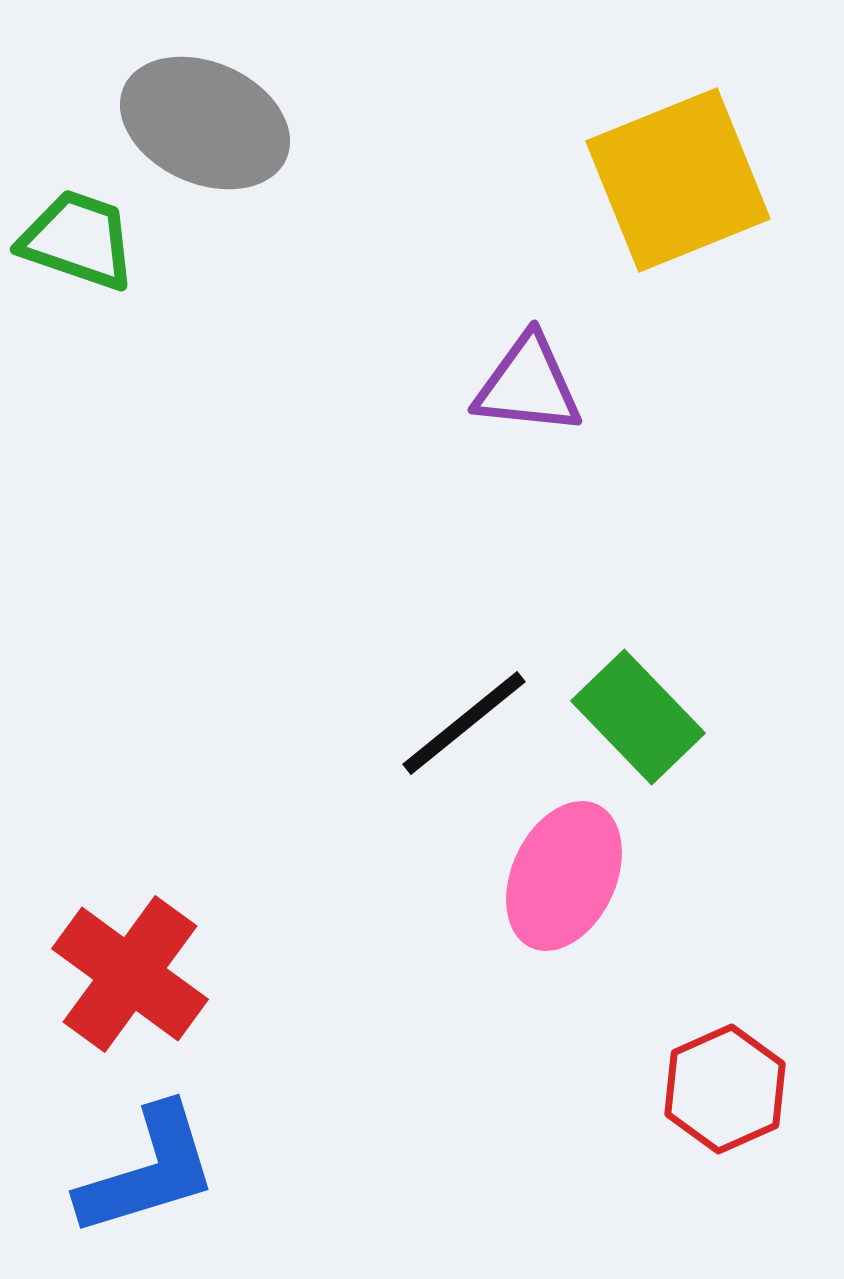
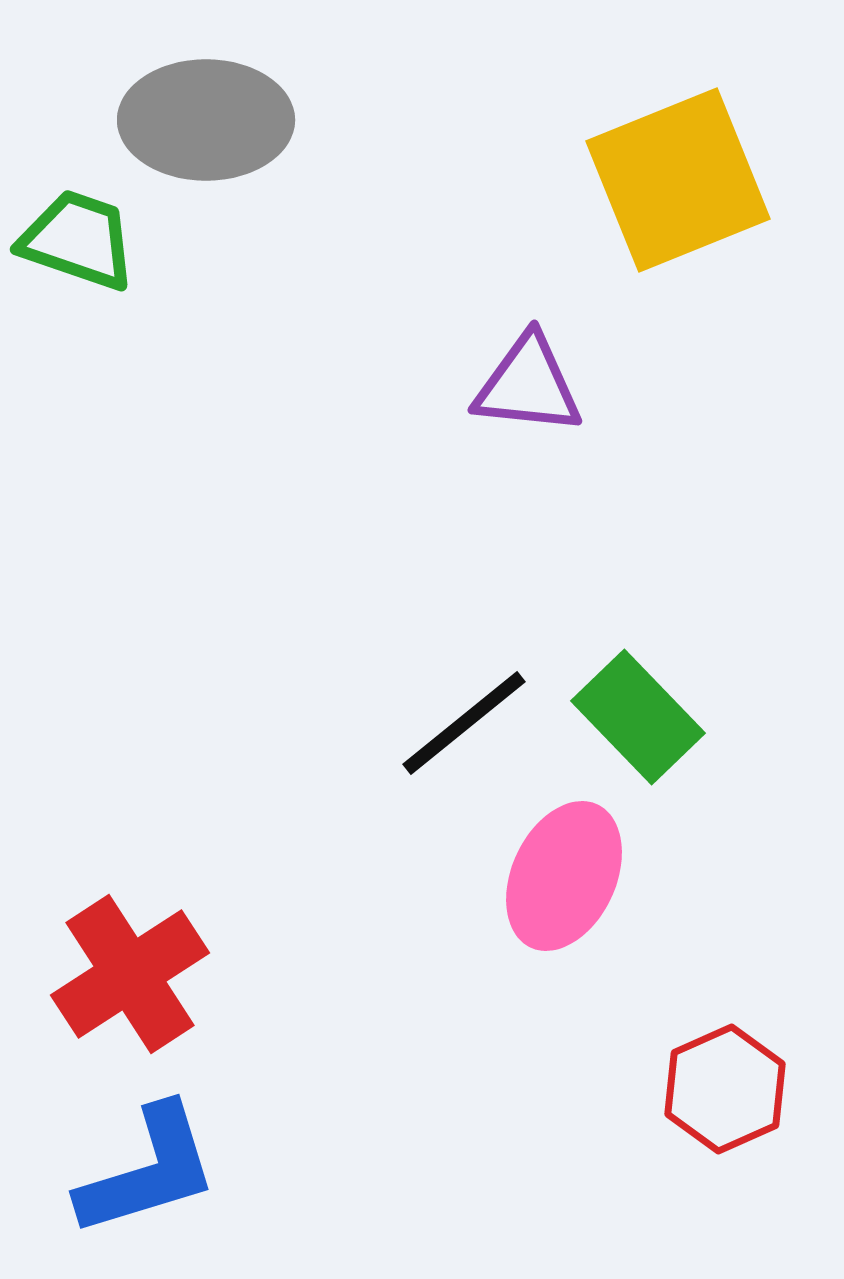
gray ellipse: moved 1 px right, 3 px up; rotated 24 degrees counterclockwise
red cross: rotated 21 degrees clockwise
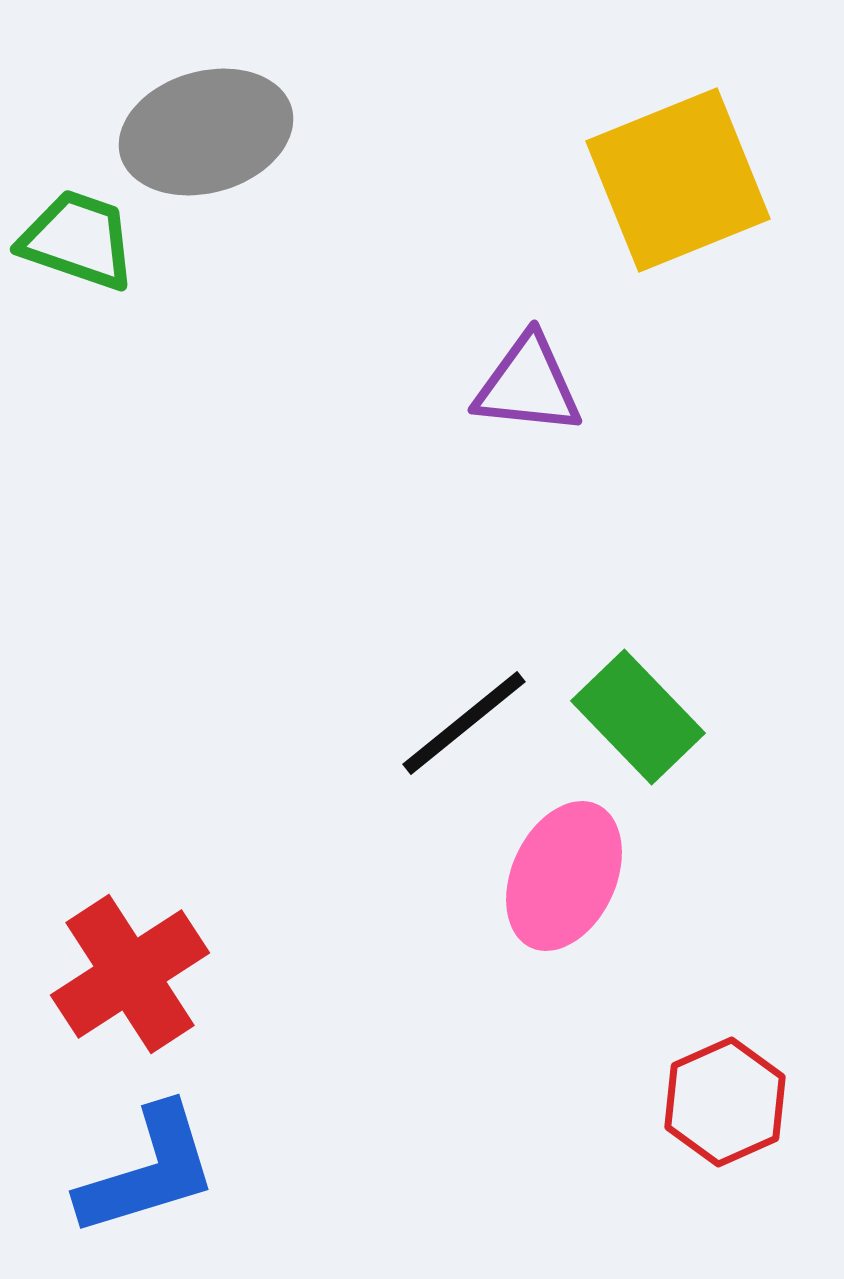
gray ellipse: moved 12 px down; rotated 16 degrees counterclockwise
red hexagon: moved 13 px down
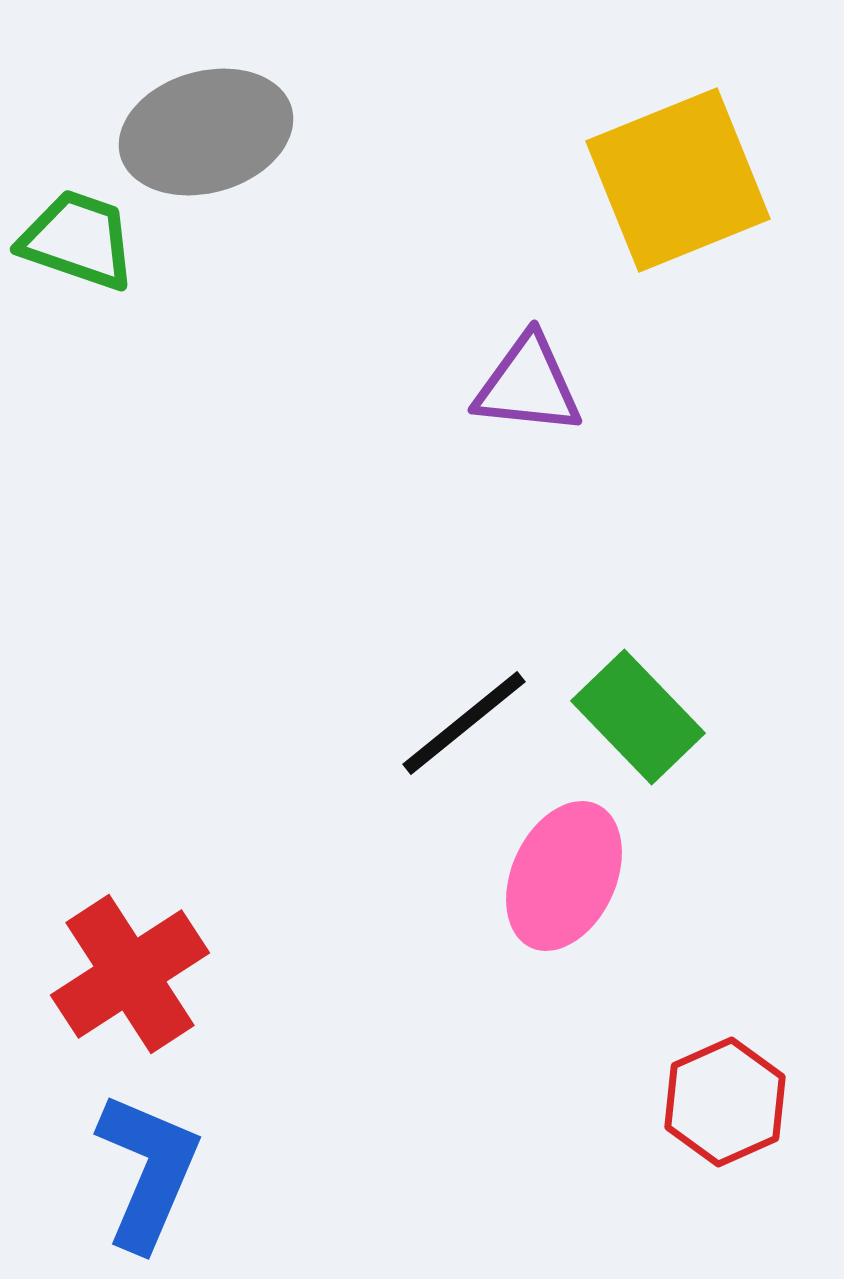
blue L-shape: rotated 50 degrees counterclockwise
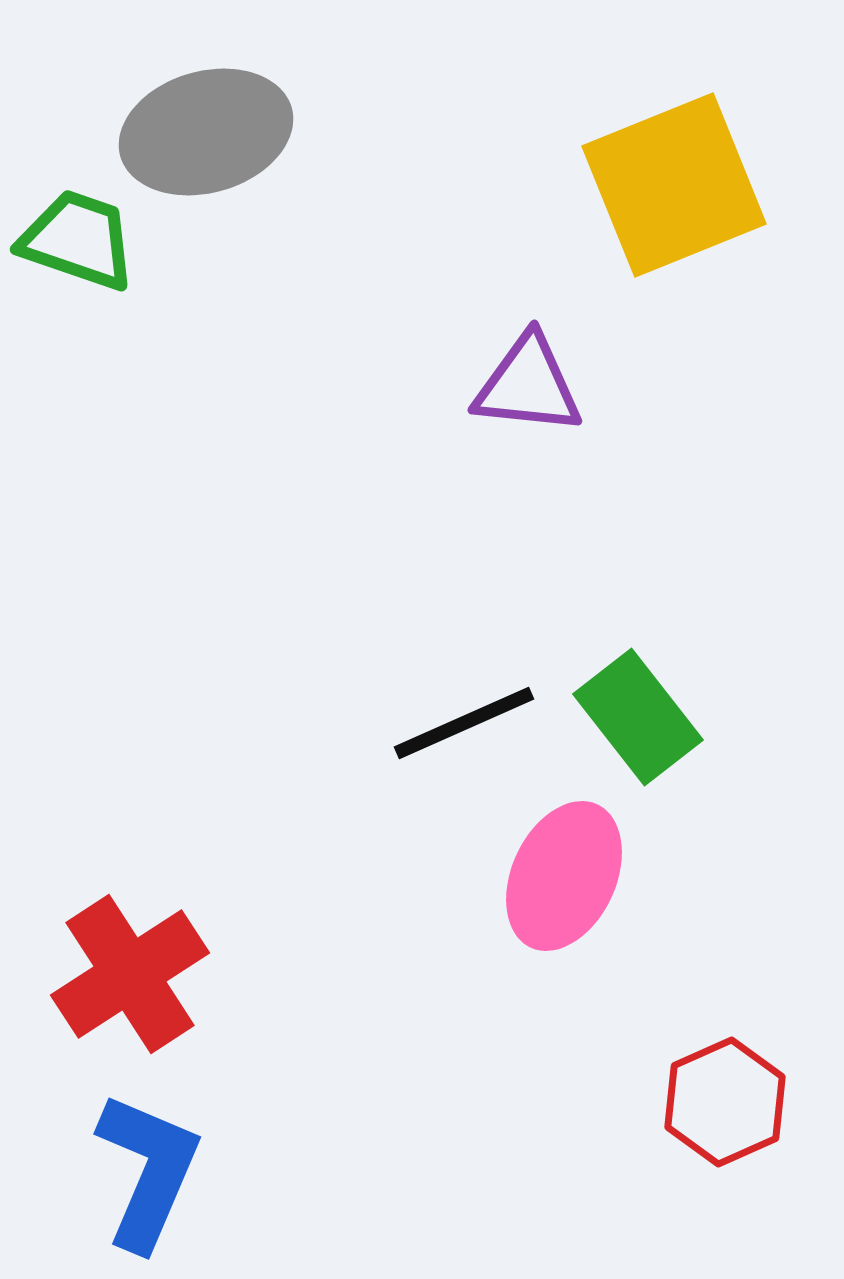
yellow square: moved 4 px left, 5 px down
green rectangle: rotated 6 degrees clockwise
black line: rotated 15 degrees clockwise
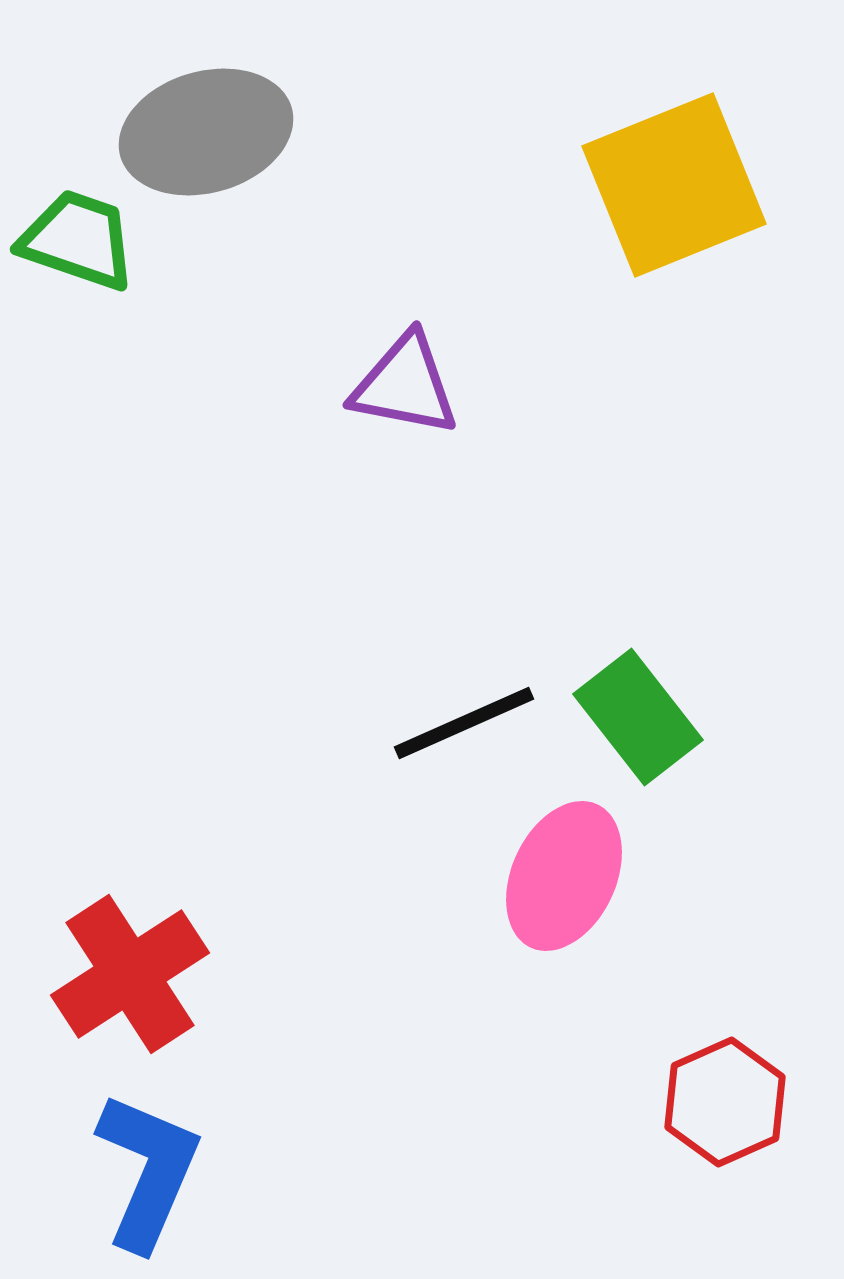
purple triangle: moved 123 px left; rotated 5 degrees clockwise
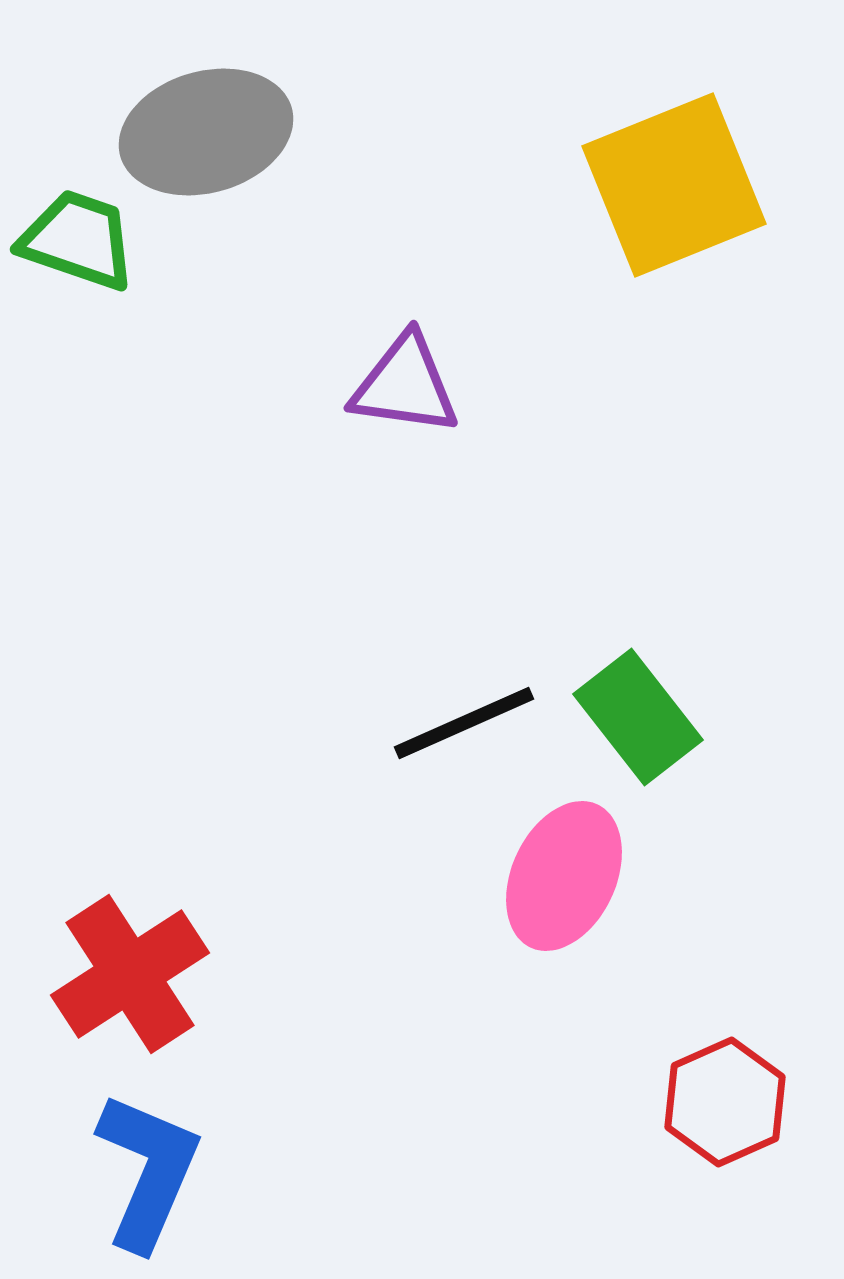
purple triangle: rotated 3 degrees counterclockwise
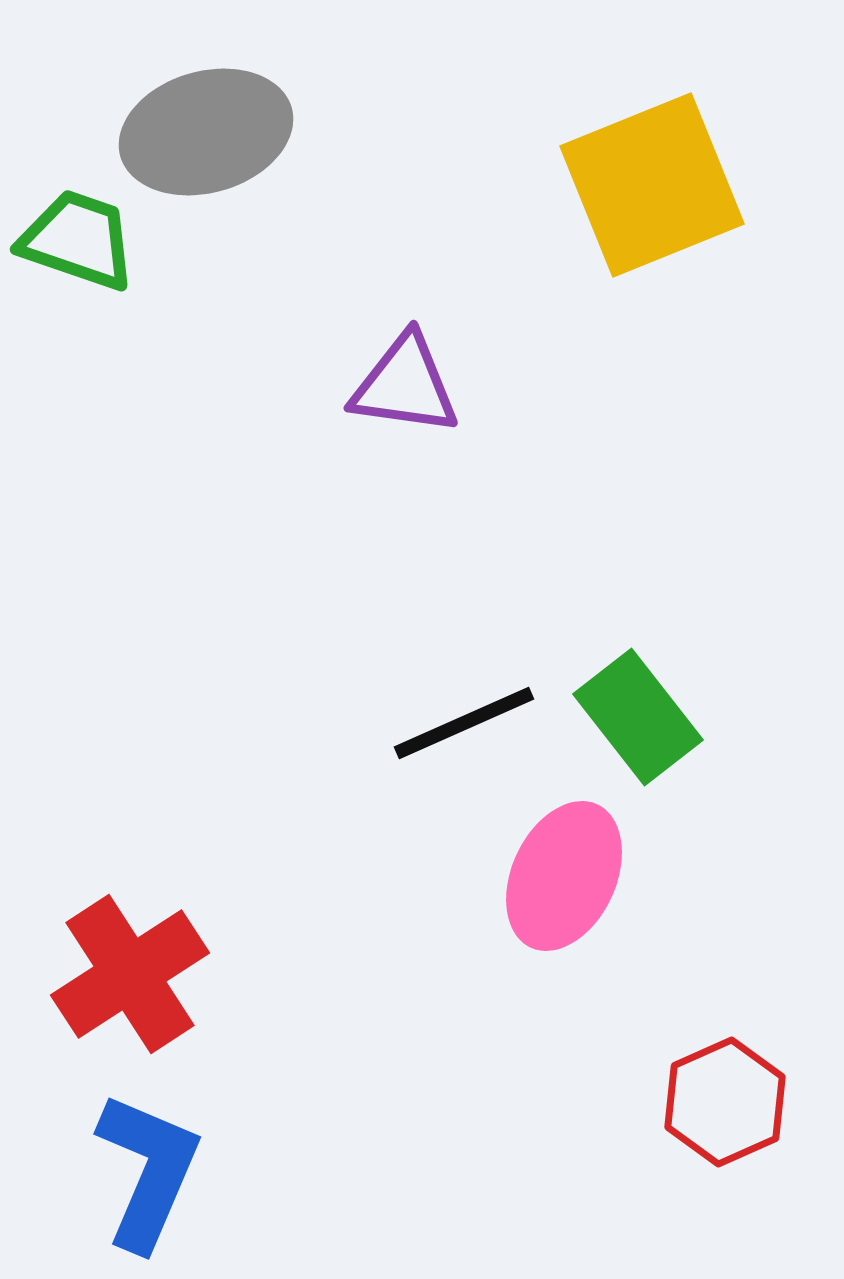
yellow square: moved 22 px left
